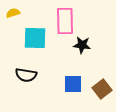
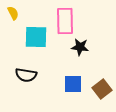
yellow semicircle: rotated 80 degrees clockwise
cyan square: moved 1 px right, 1 px up
black star: moved 2 px left, 2 px down
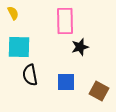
cyan square: moved 17 px left, 10 px down
black star: rotated 24 degrees counterclockwise
black semicircle: moved 4 px right; rotated 70 degrees clockwise
blue square: moved 7 px left, 2 px up
brown square: moved 3 px left, 2 px down; rotated 24 degrees counterclockwise
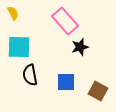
pink rectangle: rotated 40 degrees counterclockwise
brown square: moved 1 px left
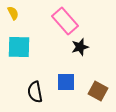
black semicircle: moved 5 px right, 17 px down
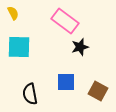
pink rectangle: rotated 12 degrees counterclockwise
black semicircle: moved 5 px left, 2 px down
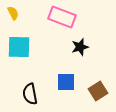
pink rectangle: moved 3 px left, 4 px up; rotated 16 degrees counterclockwise
brown square: rotated 30 degrees clockwise
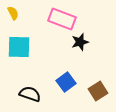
pink rectangle: moved 2 px down
black star: moved 5 px up
blue square: rotated 36 degrees counterclockwise
black semicircle: rotated 120 degrees clockwise
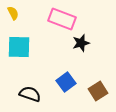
black star: moved 1 px right, 1 px down
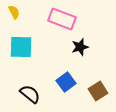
yellow semicircle: moved 1 px right, 1 px up
black star: moved 1 px left, 4 px down
cyan square: moved 2 px right
black semicircle: rotated 20 degrees clockwise
